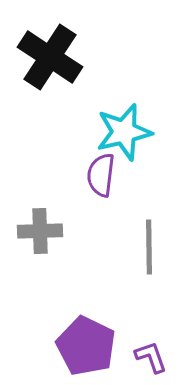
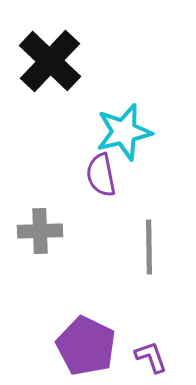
black cross: moved 4 px down; rotated 10 degrees clockwise
purple semicircle: rotated 18 degrees counterclockwise
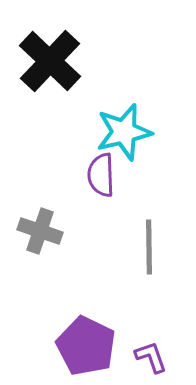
purple semicircle: rotated 9 degrees clockwise
gray cross: rotated 21 degrees clockwise
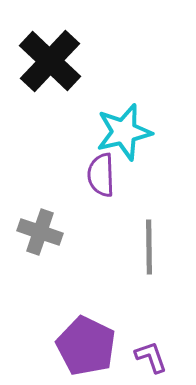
gray cross: moved 1 px down
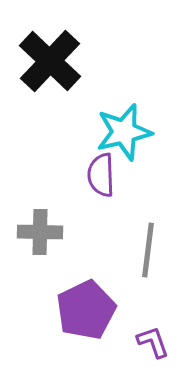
gray cross: rotated 18 degrees counterclockwise
gray line: moved 1 px left, 3 px down; rotated 8 degrees clockwise
purple pentagon: moved 36 px up; rotated 20 degrees clockwise
purple L-shape: moved 2 px right, 15 px up
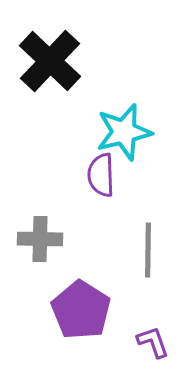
gray cross: moved 7 px down
gray line: rotated 6 degrees counterclockwise
purple pentagon: moved 5 px left; rotated 14 degrees counterclockwise
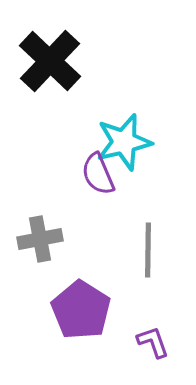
cyan star: moved 10 px down
purple semicircle: moved 3 px left, 1 px up; rotated 21 degrees counterclockwise
gray cross: rotated 12 degrees counterclockwise
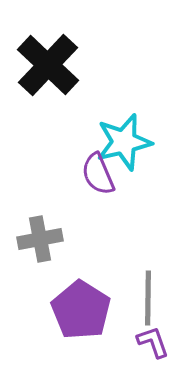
black cross: moved 2 px left, 4 px down
gray line: moved 48 px down
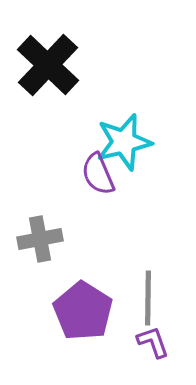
purple pentagon: moved 2 px right, 1 px down
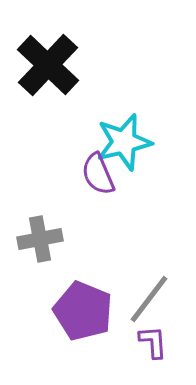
gray line: moved 1 px right, 1 px down; rotated 36 degrees clockwise
purple pentagon: rotated 10 degrees counterclockwise
purple L-shape: rotated 15 degrees clockwise
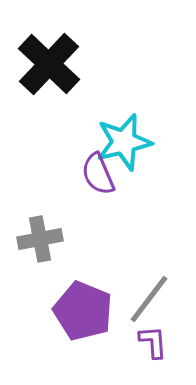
black cross: moved 1 px right, 1 px up
